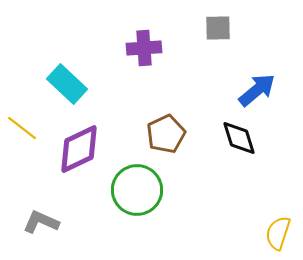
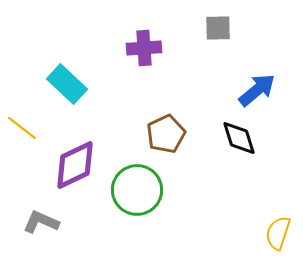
purple diamond: moved 4 px left, 16 px down
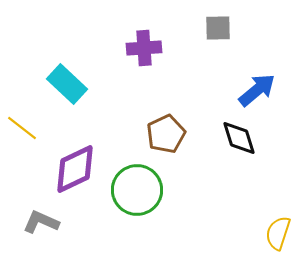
purple diamond: moved 4 px down
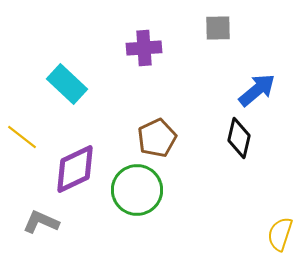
yellow line: moved 9 px down
brown pentagon: moved 9 px left, 4 px down
black diamond: rotated 30 degrees clockwise
yellow semicircle: moved 2 px right, 1 px down
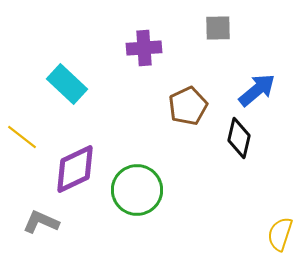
brown pentagon: moved 31 px right, 32 px up
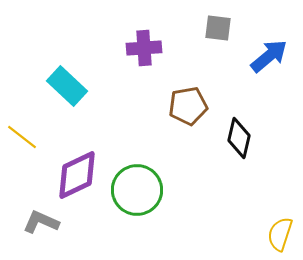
gray square: rotated 8 degrees clockwise
cyan rectangle: moved 2 px down
blue arrow: moved 12 px right, 34 px up
brown pentagon: rotated 15 degrees clockwise
purple diamond: moved 2 px right, 6 px down
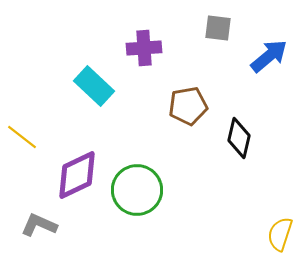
cyan rectangle: moved 27 px right
gray L-shape: moved 2 px left, 3 px down
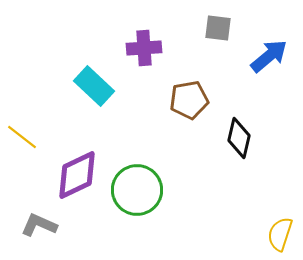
brown pentagon: moved 1 px right, 6 px up
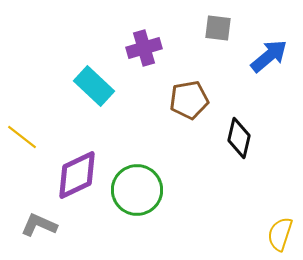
purple cross: rotated 12 degrees counterclockwise
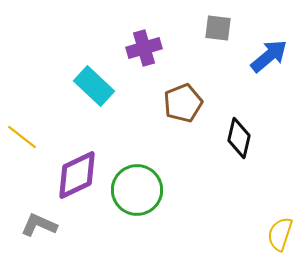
brown pentagon: moved 6 px left, 3 px down; rotated 12 degrees counterclockwise
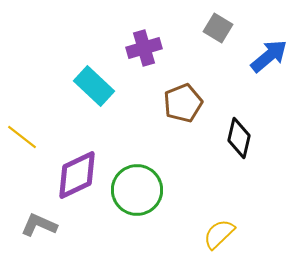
gray square: rotated 24 degrees clockwise
yellow semicircle: moved 61 px left; rotated 28 degrees clockwise
